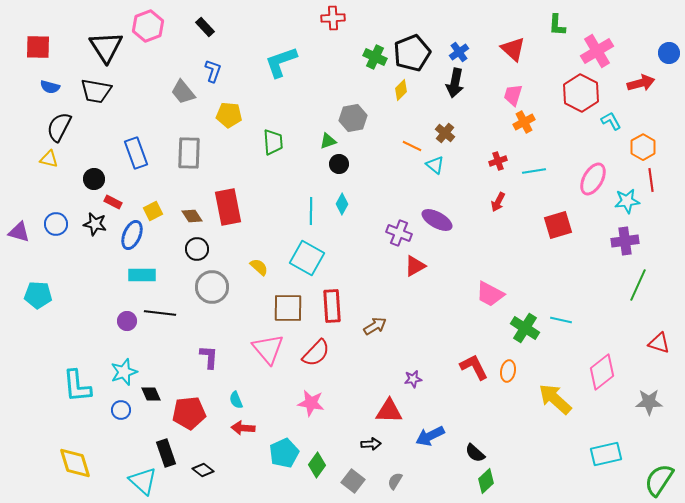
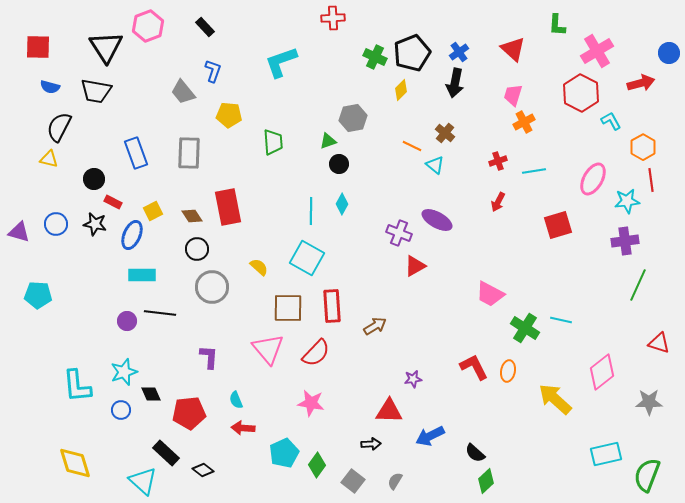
black rectangle at (166, 453): rotated 28 degrees counterclockwise
green semicircle at (659, 480): moved 12 px left, 5 px up; rotated 12 degrees counterclockwise
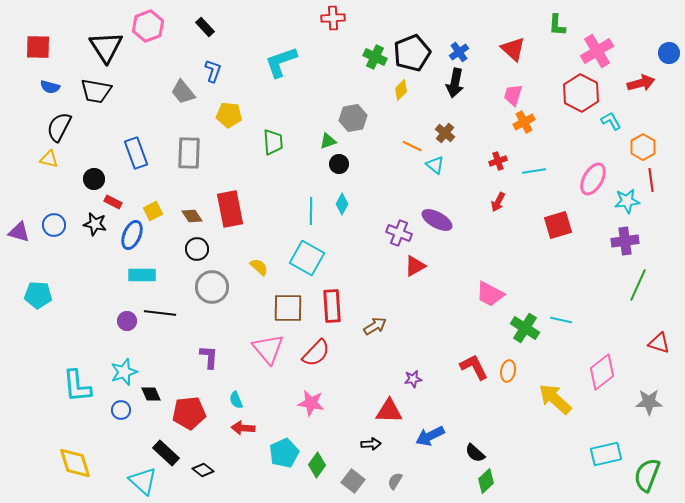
red rectangle at (228, 207): moved 2 px right, 2 px down
blue circle at (56, 224): moved 2 px left, 1 px down
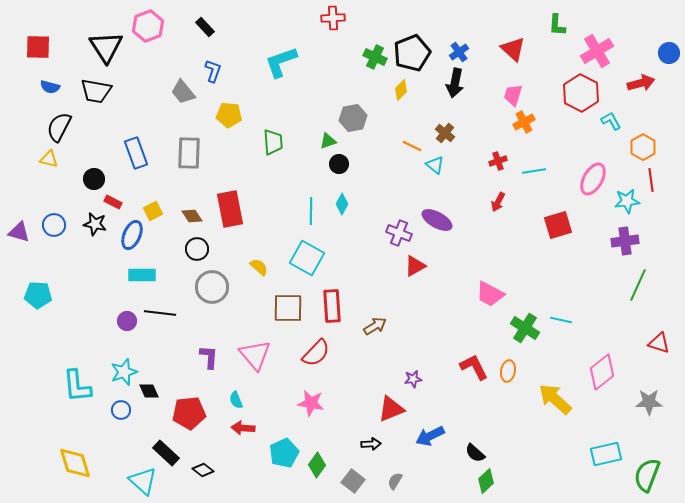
pink triangle at (268, 349): moved 13 px left, 6 px down
black diamond at (151, 394): moved 2 px left, 3 px up
red triangle at (389, 411): moved 2 px right, 2 px up; rotated 24 degrees counterclockwise
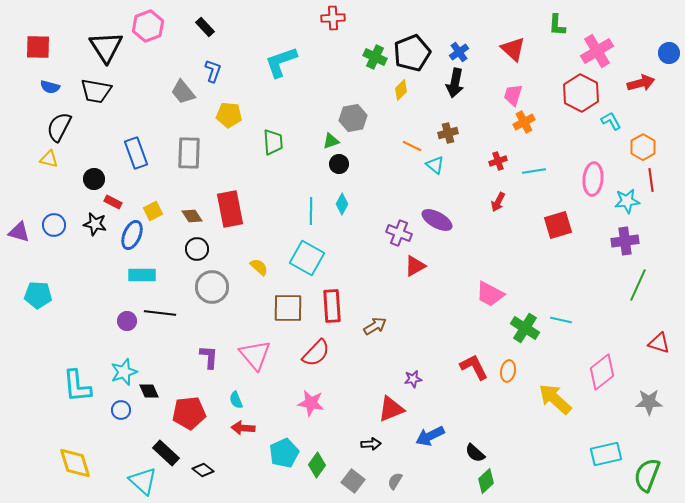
brown cross at (445, 133): moved 3 px right; rotated 36 degrees clockwise
green triangle at (328, 141): moved 3 px right
pink ellipse at (593, 179): rotated 24 degrees counterclockwise
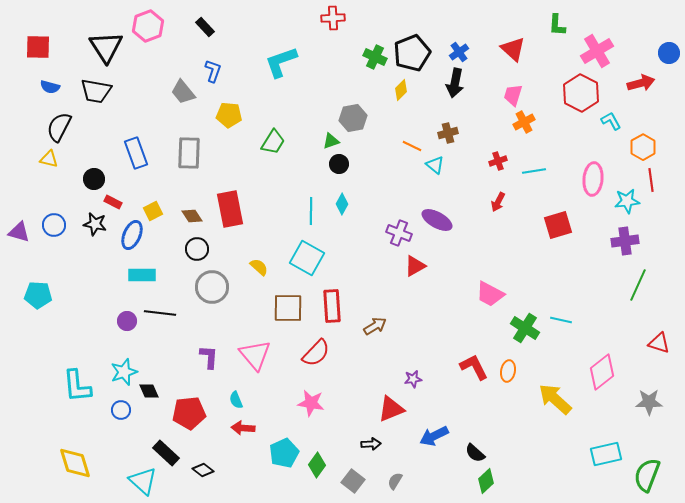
green trapezoid at (273, 142): rotated 36 degrees clockwise
blue arrow at (430, 436): moved 4 px right
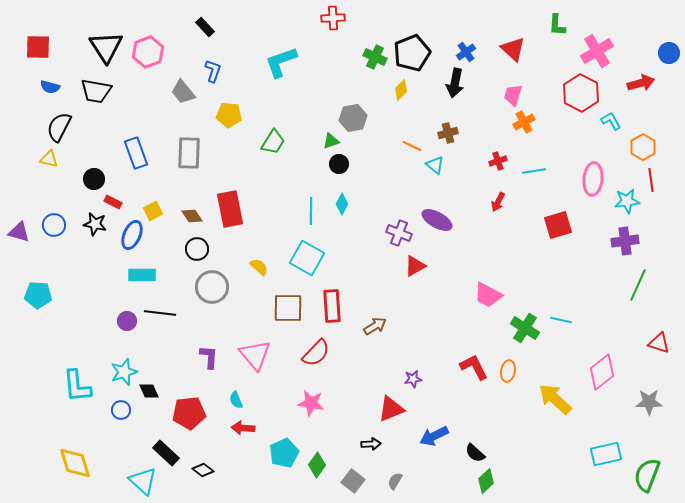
pink hexagon at (148, 26): moved 26 px down
blue cross at (459, 52): moved 7 px right
pink trapezoid at (490, 294): moved 2 px left, 1 px down
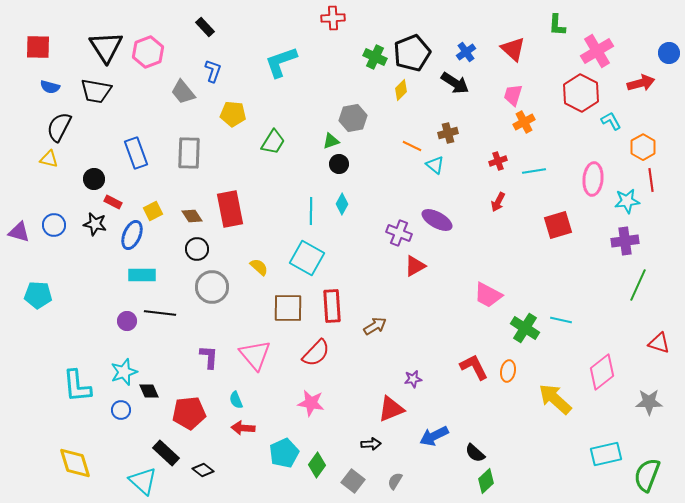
black arrow at (455, 83): rotated 68 degrees counterclockwise
yellow pentagon at (229, 115): moved 4 px right, 1 px up
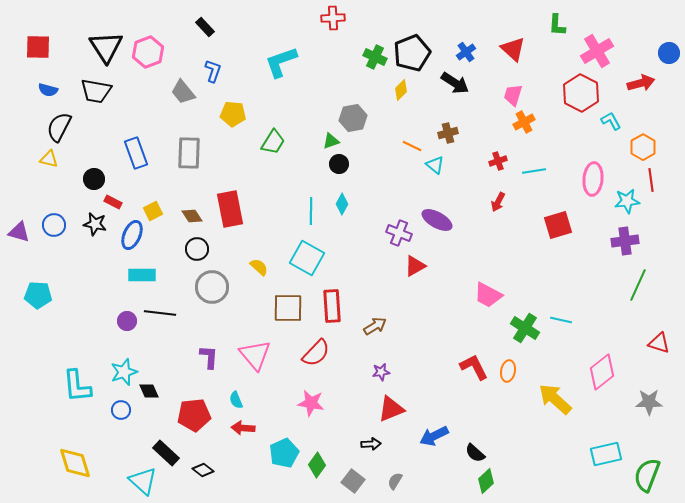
blue semicircle at (50, 87): moved 2 px left, 3 px down
purple star at (413, 379): moved 32 px left, 7 px up
red pentagon at (189, 413): moved 5 px right, 2 px down
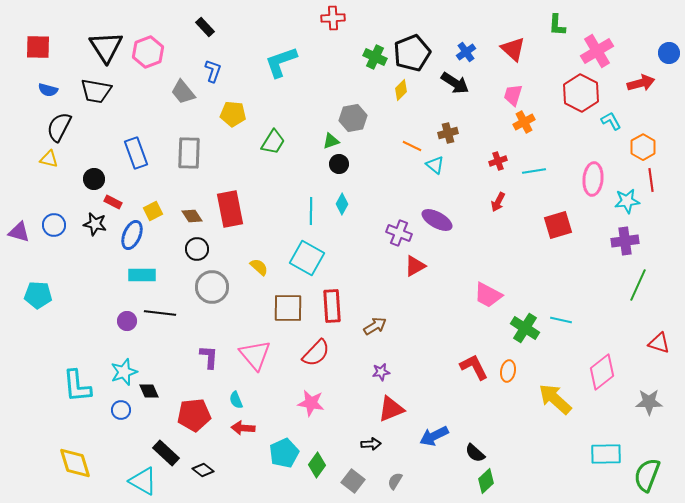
cyan rectangle at (606, 454): rotated 12 degrees clockwise
cyan triangle at (143, 481): rotated 12 degrees counterclockwise
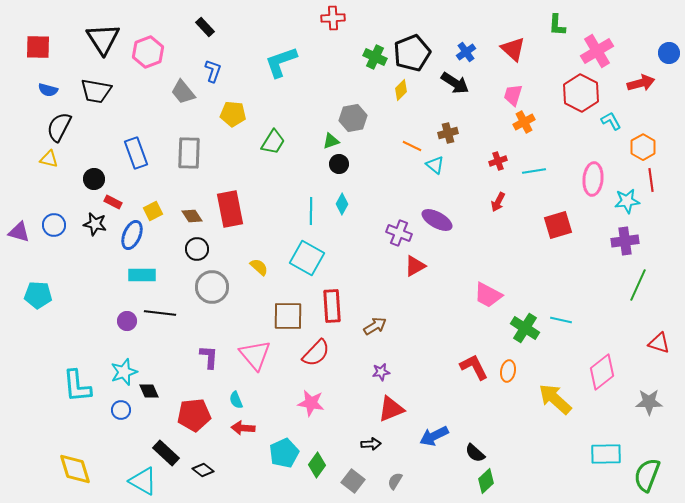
black triangle at (106, 47): moved 3 px left, 8 px up
brown square at (288, 308): moved 8 px down
yellow diamond at (75, 463): moved 6 px down
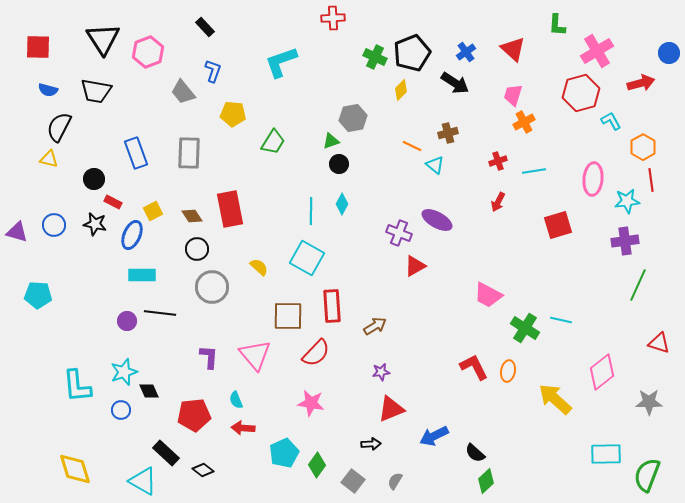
red hexagon at (581, 93): rotated 18 degrees clockwise
purple triangle at (19, 232): moved 2 px left
